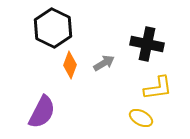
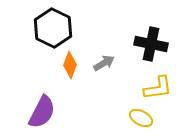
black cross: moved 4 px right
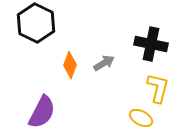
black hexagon: moved 17 px left, 5 px up
yellow L-shape: rotated 68 degrees counterclockwise
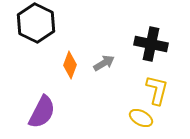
yellow L-shape: moved 1 px left, 2 px down
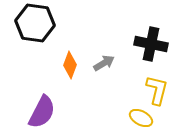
black hexagon: moved 1 px left; rotated 18 degrees counterclockwise
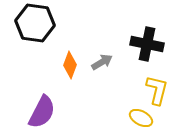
black cross: moved 4 px left
gray arrow: moved 2 px left, 1 px up
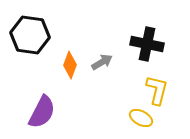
black hexagon: moved 5 px left, 12 px down
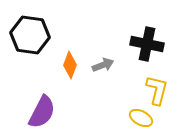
gray arrow: moved 1 px right, 3 px down; rotated 10 degrees clockwise
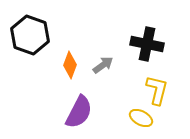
black hexagon: rotated 12 degrees clockwise
gray arrow: rotated 15 degrees counterclockwise
purple semicircle: moved 37 px right
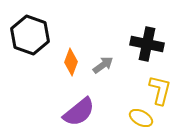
orange diamond: moved 1 px right, 3 px up
yellow L-shape: moved 3 px right
purple semicircle: rotated 24 degrees clockwise
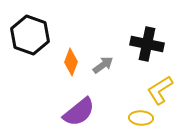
yellow L-shape: rotated 136 degrees counterclockwise
yellow ellipse: rotated 25 degrees counterclockwise
